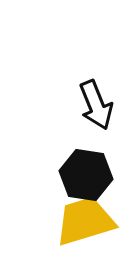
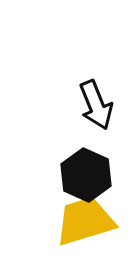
black hexagon: rotated 15 degrees clockwise
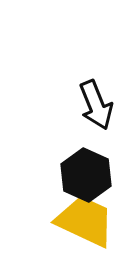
yellow trapezoid: rotated 42 degrees clockwise
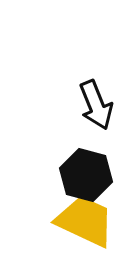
black hexagon: rotated 9 degrees counterclockwise
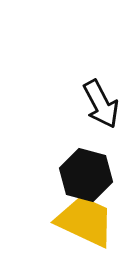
black arrow: moved 5 px right, 1 px up; rotated 6 degrees counterclockwise
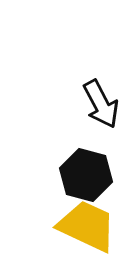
yellow trapezoid: moved 2 px right, 5 px down
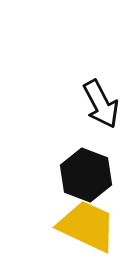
black hexagon: rotated 6 degrees clockwise
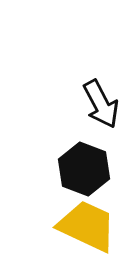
black hexagon: moved 2 px left, 6 px up
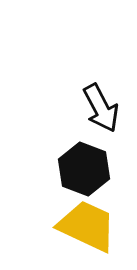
black arrow: moved 4 px down
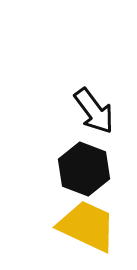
black arrow: moved 7 px left, 3 px down; rotated 9 degrees counterclockwise
